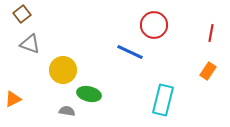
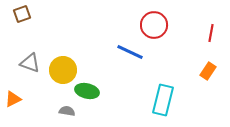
brown square: rotated 18 degrees clockwise
gray triangle: moved 19 px down
green ellipse: moved 2 px left, 3 px up
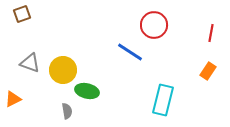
blue line: rotated 8 degrees clockwise
gray semicircle: rotated 70 degrees clockwise
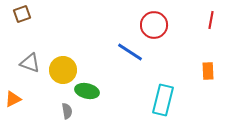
red line: moved 13 px up
orange rectangle: rotated 36 degrees counterclockwise
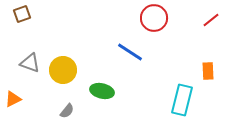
red line: rotated 42 degrees clockwise
red circle: moved 7 px up
green ellipse: moved 15 px right
cyan rectangle: moved 19 px right
gray semicircle: rotated 49 degrees clockwise
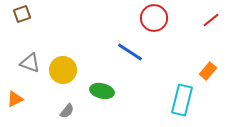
orange rectangle: rotated 42 degrees clockwise
orange triangle: moved 2 px right
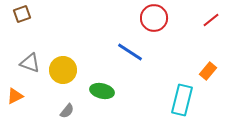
orange triangle: moved 3 px up
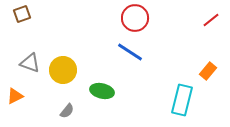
red circle: moved 19 px left
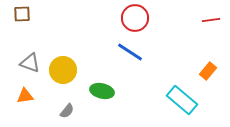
brown square: rotated 18 degrees clockwise
red line: rotated 30 degrees clockwise
orange triangle: moved 10 px right; rotated 18 degrees clockwise
cyan rectangle: rotated 64 degrees counterclockwise
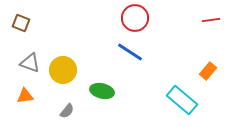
brown square: moved 1 px left, 9 px down; rotated 24 degrees clockwise
